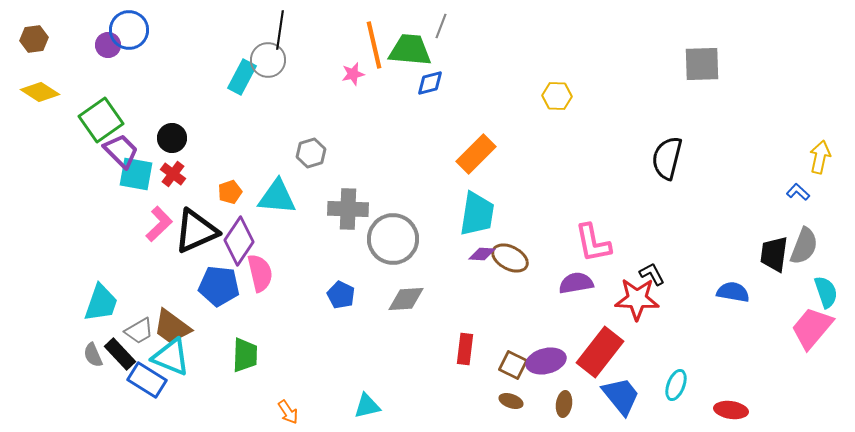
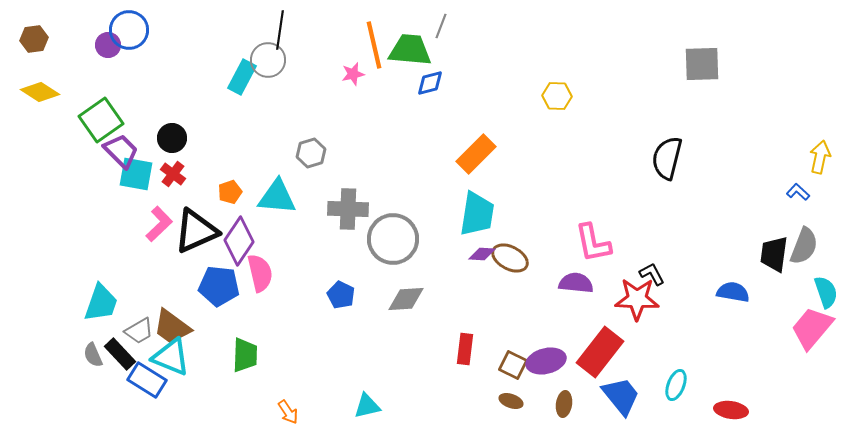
purple semicircle at (576, 283): rotated 16 degrees clockwise
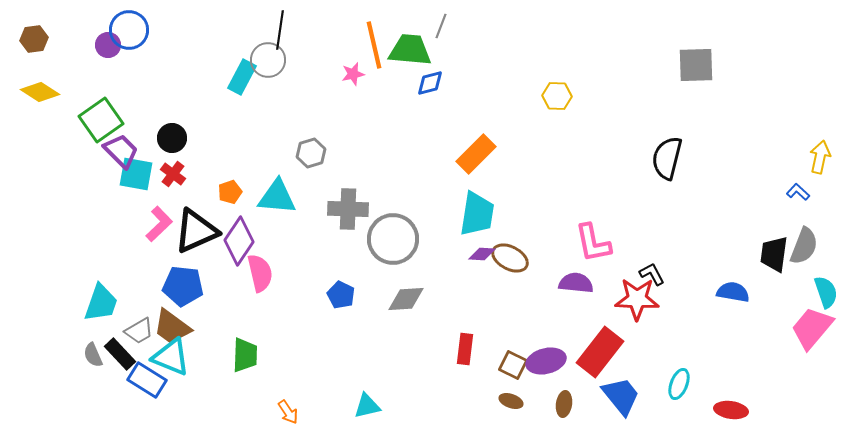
gray square at (702, 64): moved 6 px left, 1 px down
blue pentagon at (219, 286): moved 36 px left
cyan ellipse at (676, 385): moved 3 px right, 1 px up
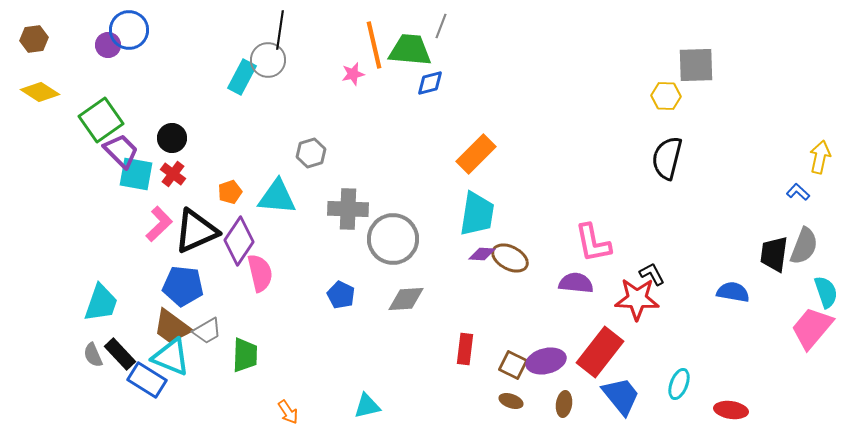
yellow hexagon at (557, 96): moved 109 px right
gray trapezoid at (139, 331): moved 68 px right
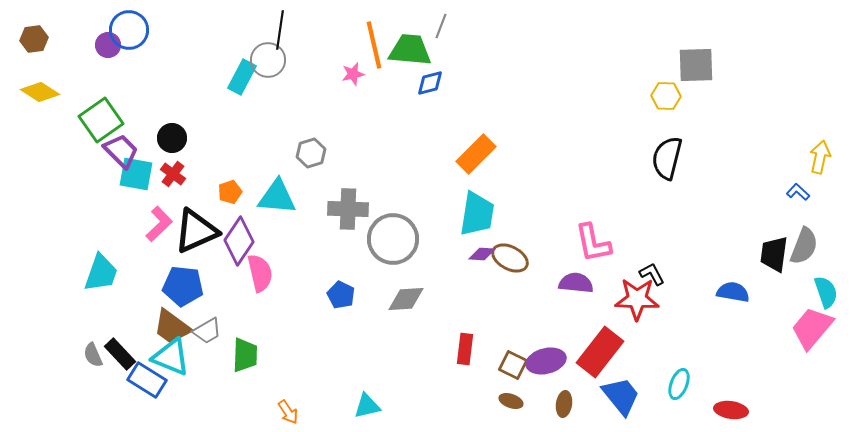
cyan trapezoid at (101, 303): moved 30 px up
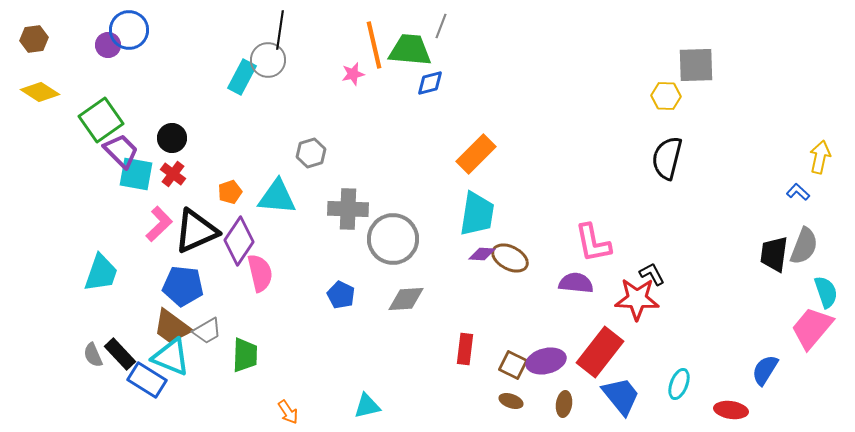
blue semicircle at (733, 292): moved 32 px right, 78 px down; rotated 68 degrees counterclockwise
